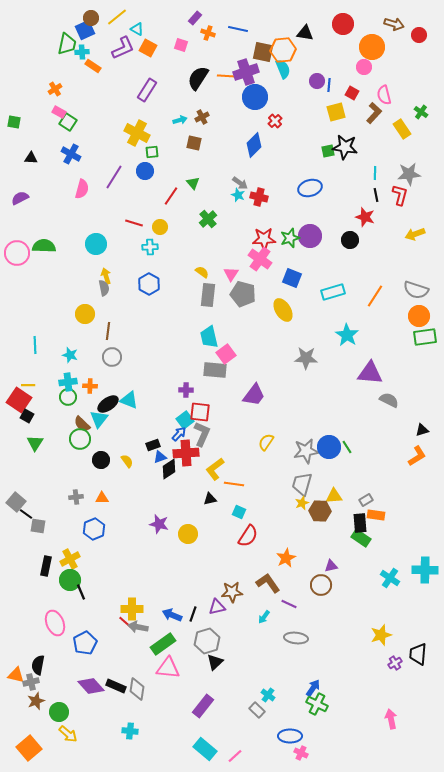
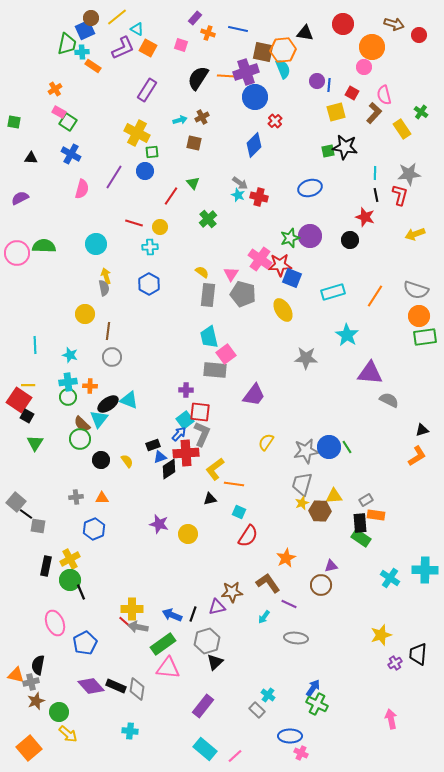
red star at (264, 239): moved 16 px right, 26 px down
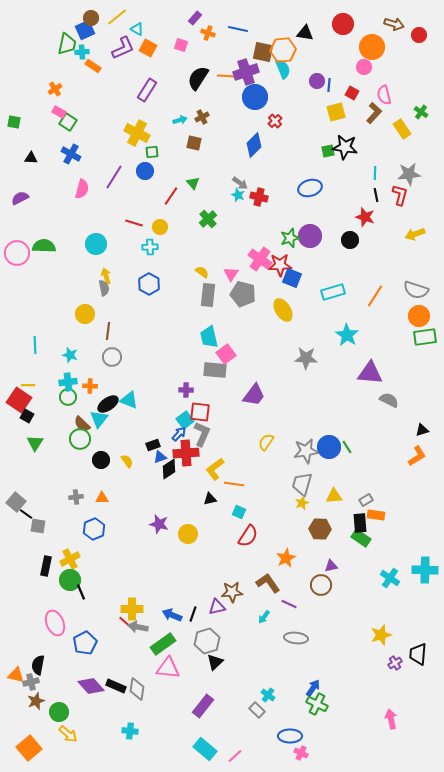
brown hexagon at (320, 511): moved 18 px down
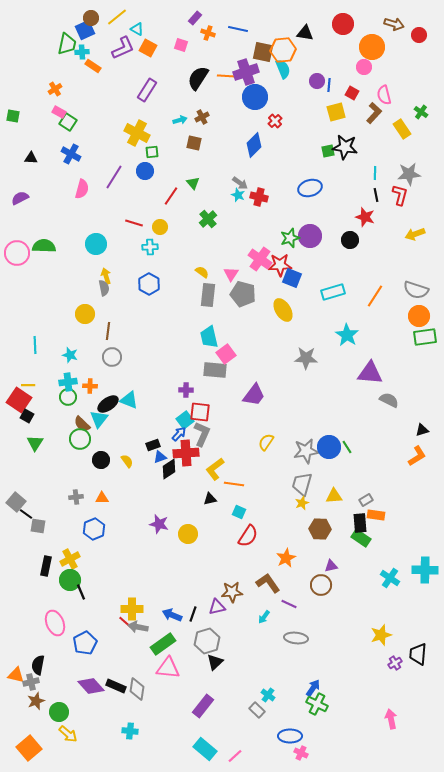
green square at (14, 122): moved 1 px left, 6 px up
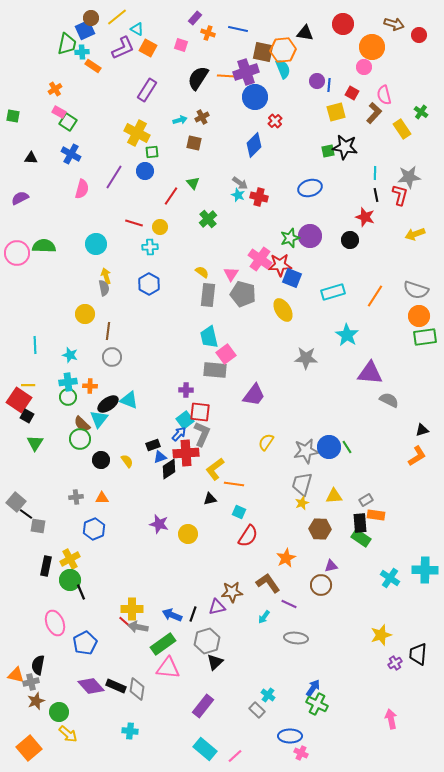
gray star at (409, 174): moved 3 px down
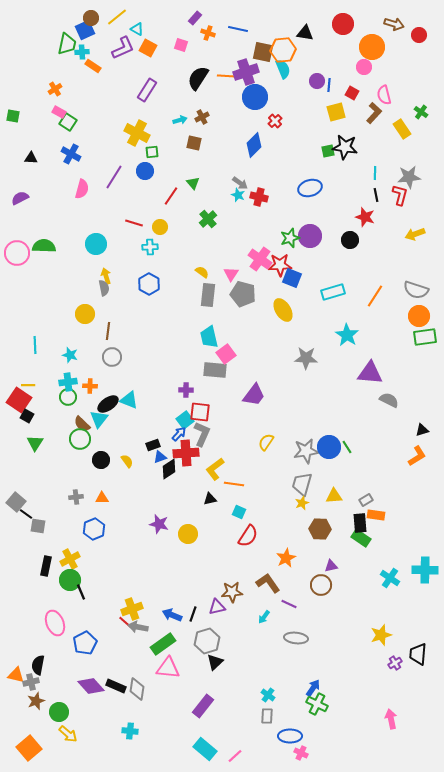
yellow cross at (132, 609): rotated 20 degrees counterclockwise
gray rectangle at (257, 710): moved 10 px right, 6 px down; rotated 49 degrees clockwise
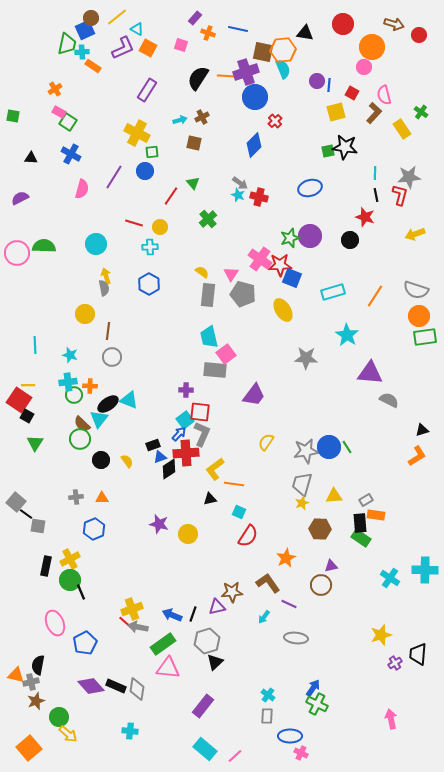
green circle at (68, 397): moved 6 px right, 2 px up
green circle at (59, 712): moved 5 px down
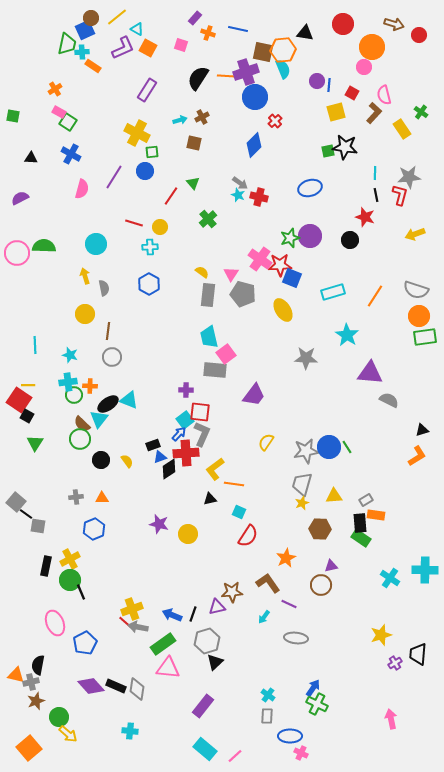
yellow arrow at (106, 276): moved 21 px left
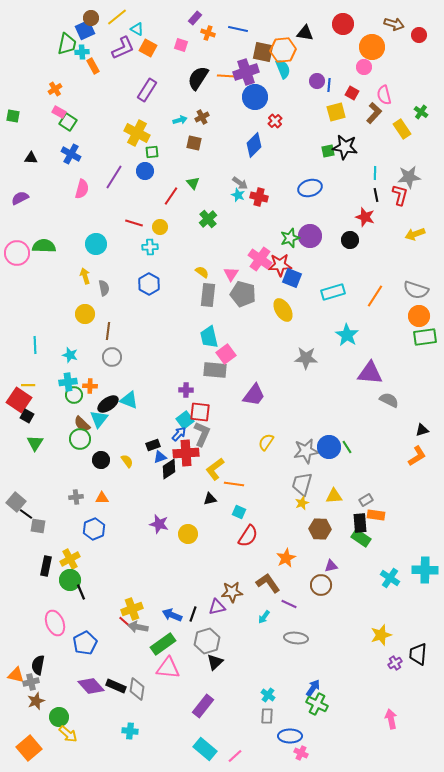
orange rectangle at (93, 66): rotated 28 degrees clockwise
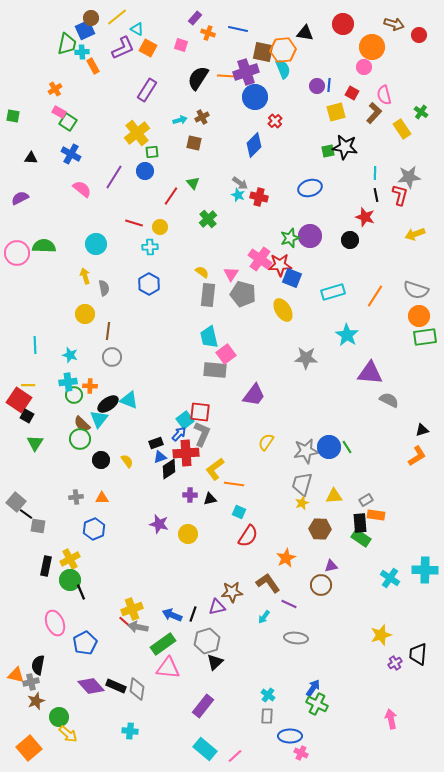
purple circle at (317, 81): moved 5 px down
yellow cross at (137, 133): rotated 25 degrees clockwise
pink semicircle at (82, 189): rotated 66 degrees counterclockwise
purple cross at (186, 390): moved 4 px right, 105 px down
black rectangle at (153, 445): moved 3 px right, 2 px up
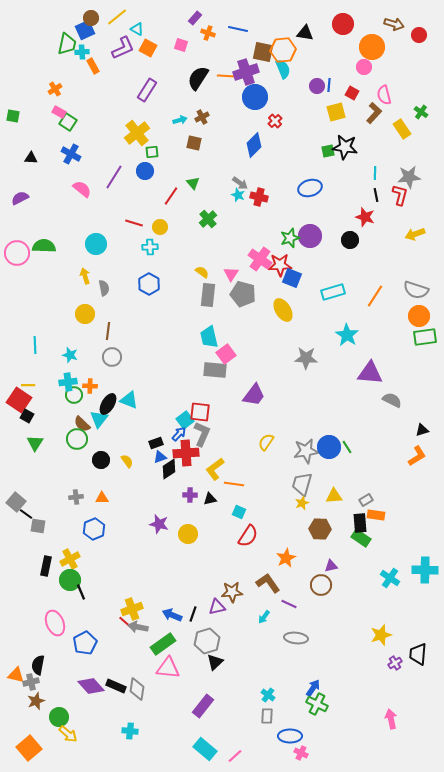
gray semicircle at (389, 400): moved 3 px right
black ellipse at (108, 404): rotated 25 degrees counterclockwise
green circle at (80, 439): moved 3 px left
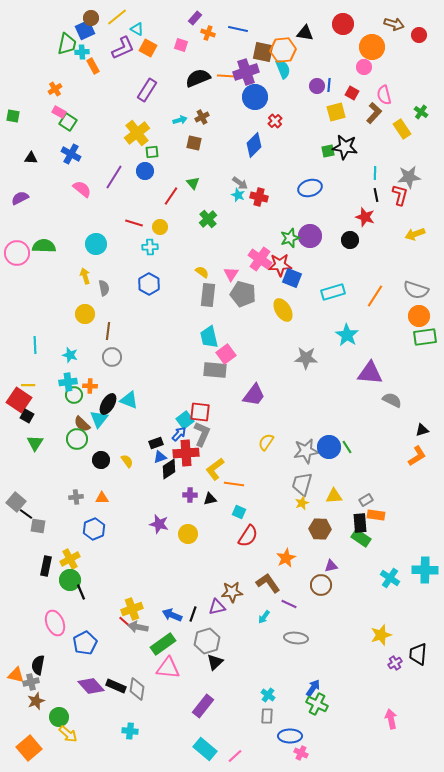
black semicircle at (198, 78): rotated 35 degrees clockwise
